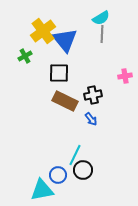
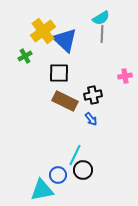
blue triangle: rotated 8 degrees counterclockwise
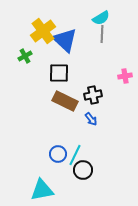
blue circle: moved 21 px up
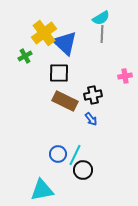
yellow cross: moved 1 px right, 2 px down
blue triangle: moved 3 px down
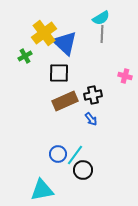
pink cross: rotated 24 degrees clockwise
brown rectangle: rotated 50 degrees counterclockwise
cyan line: rotated 10 degrees clockwise
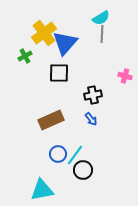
blue triangle: rotated 28 degrees clockwise
brown rectangle: moved 14 px left, 19 px down
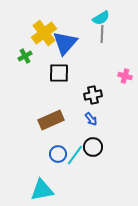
black circle: moved 10 px right, 23 px up
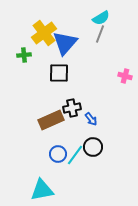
gray line: moved 2 px left; rotated 18 degrees clockwise
green cross: moved 1 px left, 1 px up; rotated 24 degrees clockwise
black cross: moved 21 px left, 13 px down
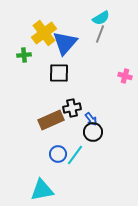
black circle: moved 15 px up
